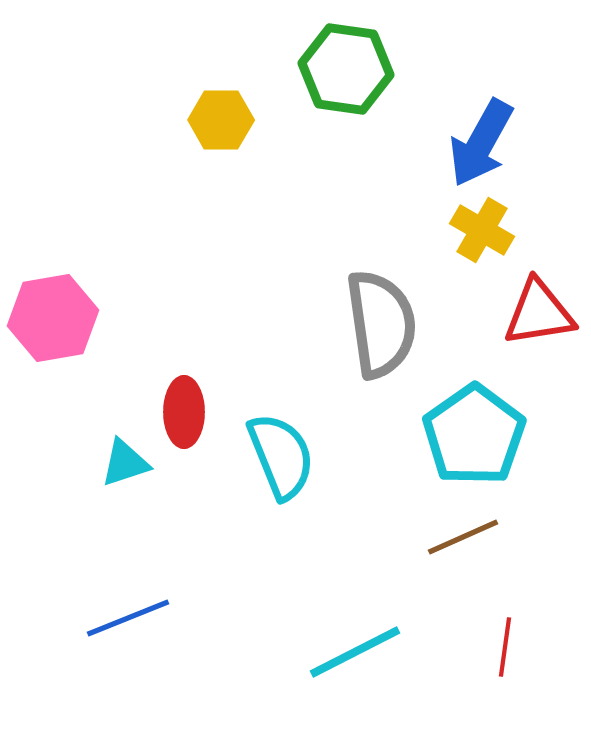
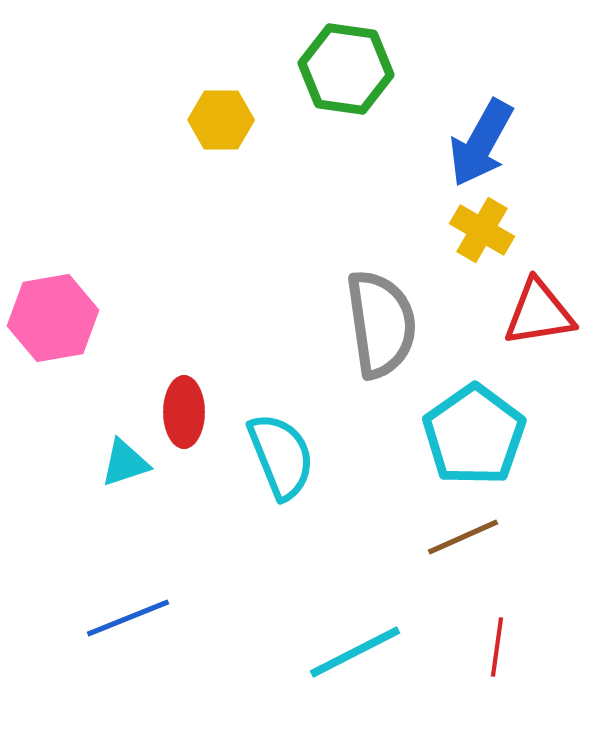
red line: moved 8 px left
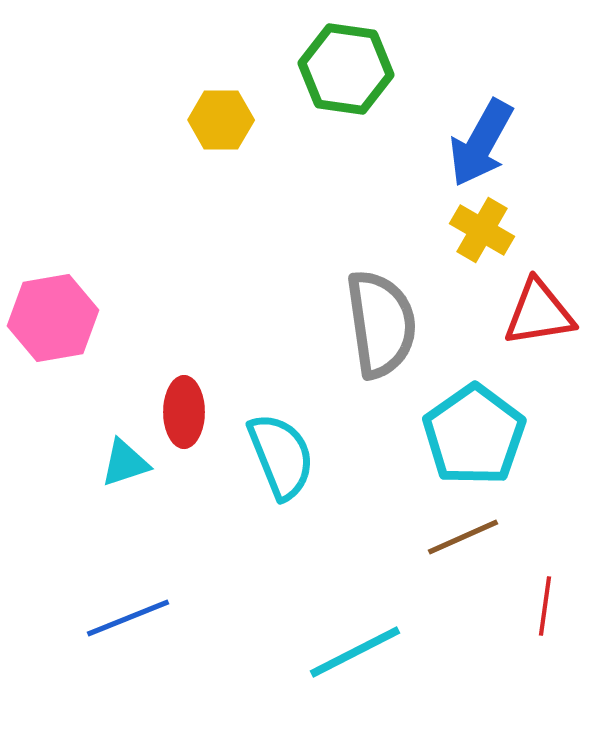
red line: moved 48 px right, 41 px up
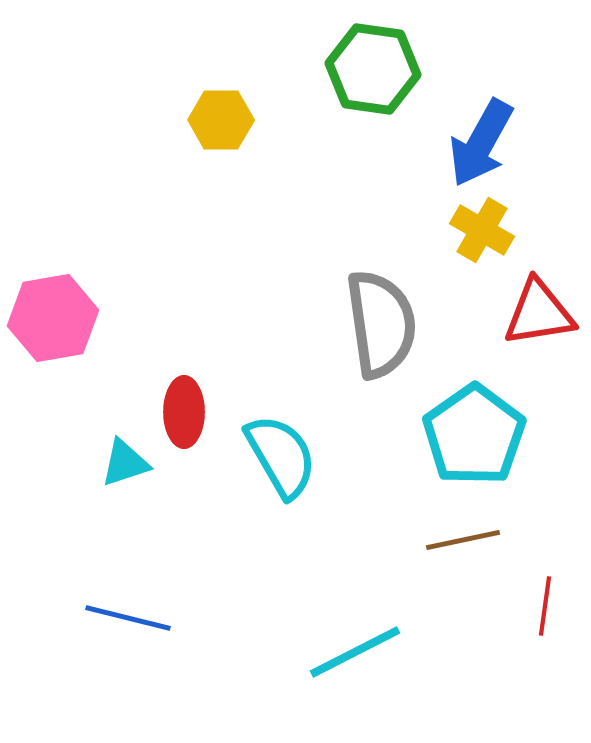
green hexagon: moved 27 px right
cyan semicircle: rotated 8 degrees counterclockwise
brown line: moved 3 px down; rotated 12 degrees clockwise
blue line: rotated 36 degrees clockwise
